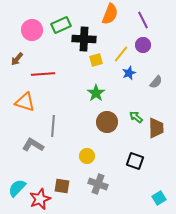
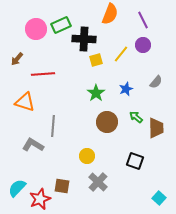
pink circle: moved 4 px right, 1 px up
blue star: moved 3 px left, 16 px down
gray cross: moved 2 px up; rotated 24 degrees clockwise
cyan square: rotated 16 degrees counterclockwise
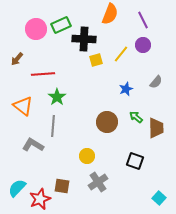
green star: moved 39 px left, 4 px down
orange triangle: moved 2 px left, 4 px down; rotated 20 degrees clockwise
gray cross: rotated 12 degrees clockwise
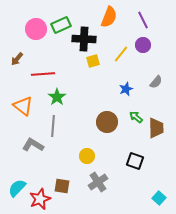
orange semicircle: moved 1 px left, 3 px down
yellow square: moved 3 px left, 1 px down
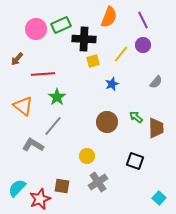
blue star: moved 14 px left, 5 px up
gray line: rotated 35 degrees clockwise
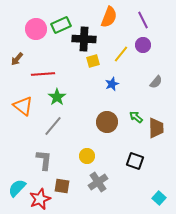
gray L-shape: moved 11 px right, 15 px down; rotated 65 degrees clockwise
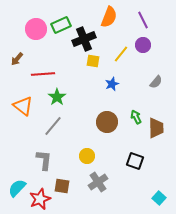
black cross: rotated 25 degrees counterclockwise
yellow square: rotated 24 degrees clockwise
green arrow: rotated 24 degrees clockwise
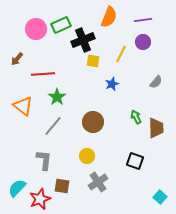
purple line: rotated 72 degrees counterclockwise
black cross: moved 1 px left, 1 px down
purple circle: moved 3 px up
yellow line: rotated 12 degrees counterclockwise
brown circle: moved 14 px left
cyan square: moved 1 px right, 1 px up
